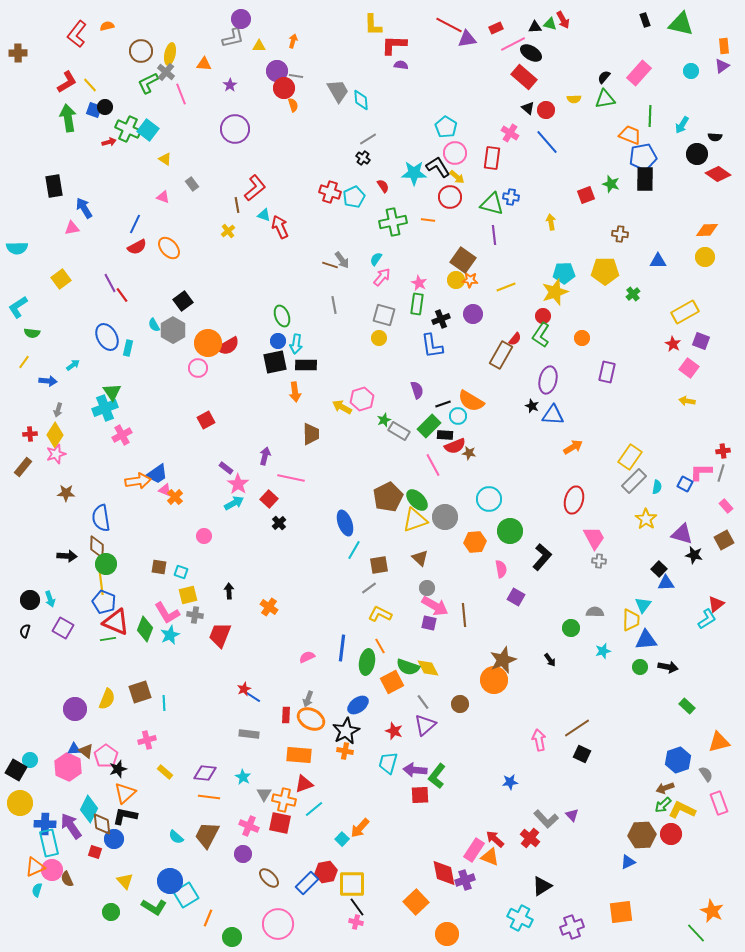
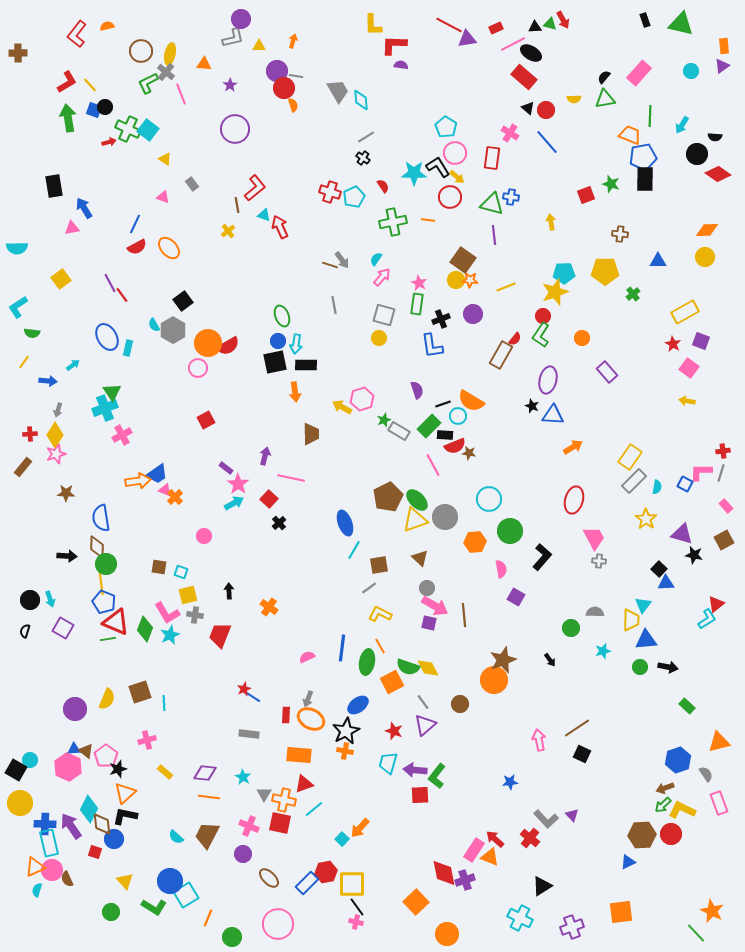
gray line at (368, 139): moved 2 px left, 2 px up
purple rectangle at (607, 372): rotated 55 degrees counterclockwise
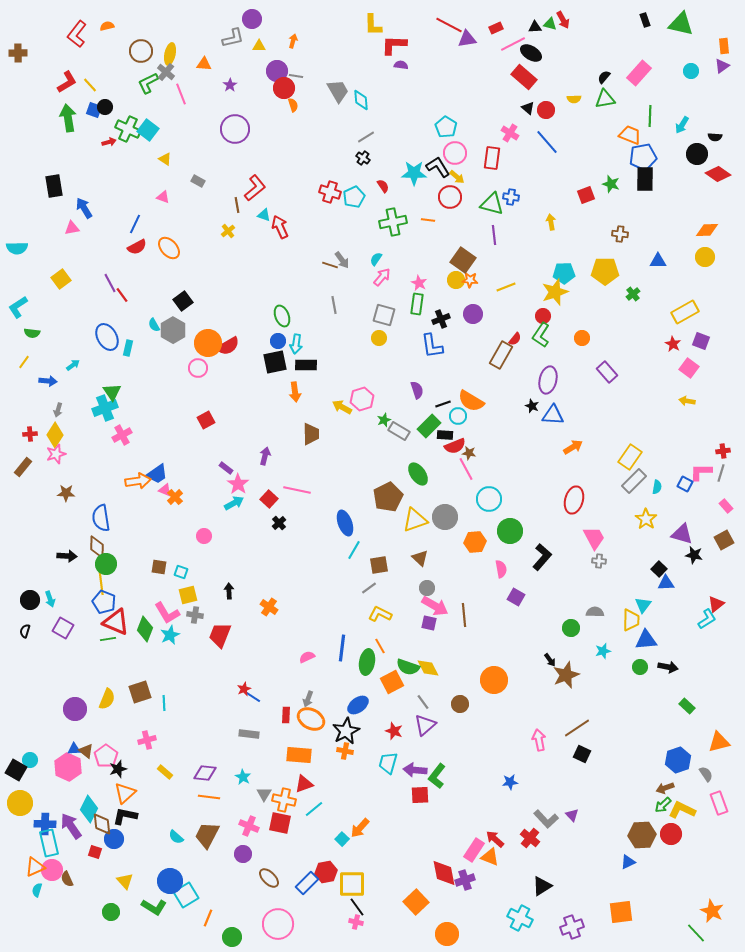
purple circle at (241, 19): moved 11 px right
gray rectangle at (192, 184): moved 6 px right, 3 px up; rotated 24 degrees counterclockwise
pink line at (433, 465): moved 33 px right, 4 px down
pink line at (291, 478): moved 6 px right, 12 px down
green ellipse at (417, 500): moved 1 px right, 26 px up; rotated 10 degrees clockwise
brown star at (503, 660): moved 63 px right, 15 px down
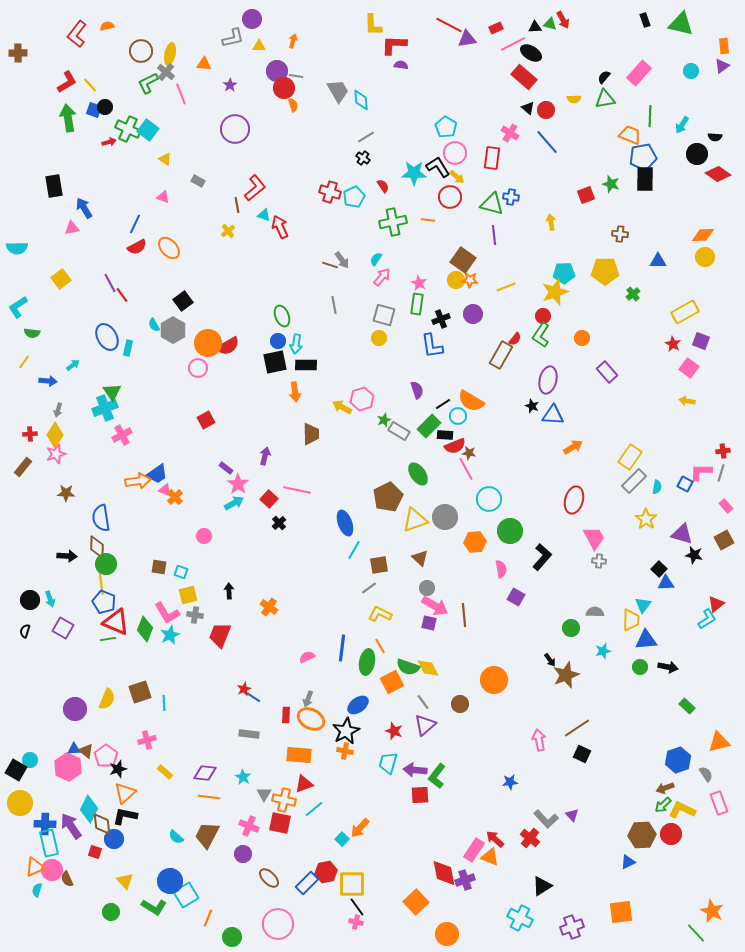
orange diamond at (707, 230): moved 4 px left, 5 px down
black line at (443, 404): rotated 14 degrees counterclockwise
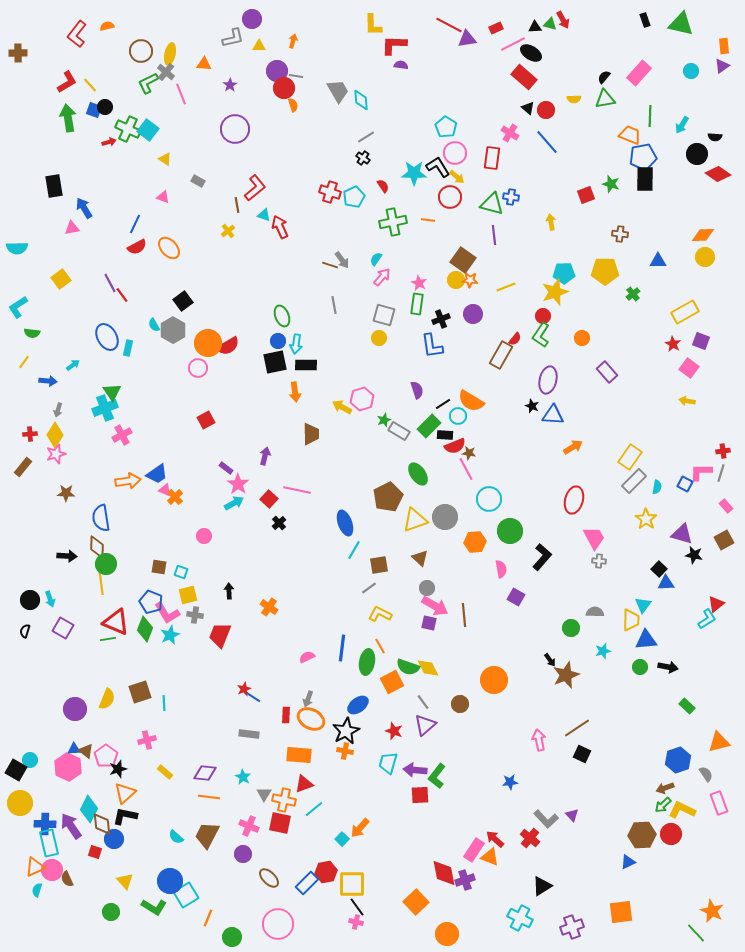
orange arrow at (138, 481): moved 10 px left
blue pentagon at (104, 602): moved 47 px right
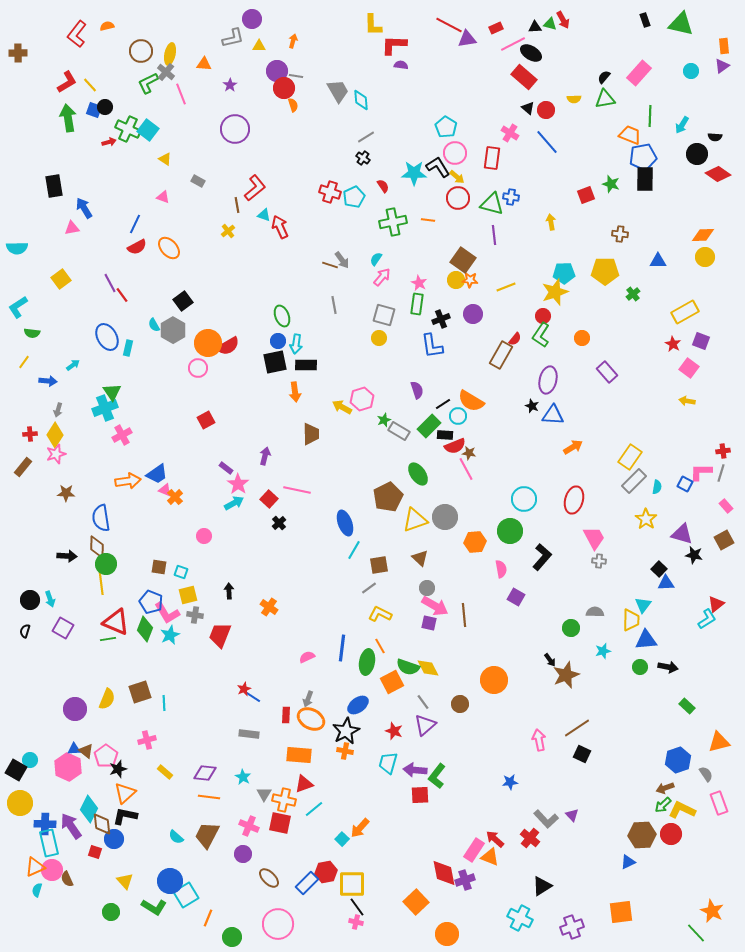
red circle at (450, 197): moved 8 px right, 1 px down
cyan circle at (489, 499): moved 35 px right
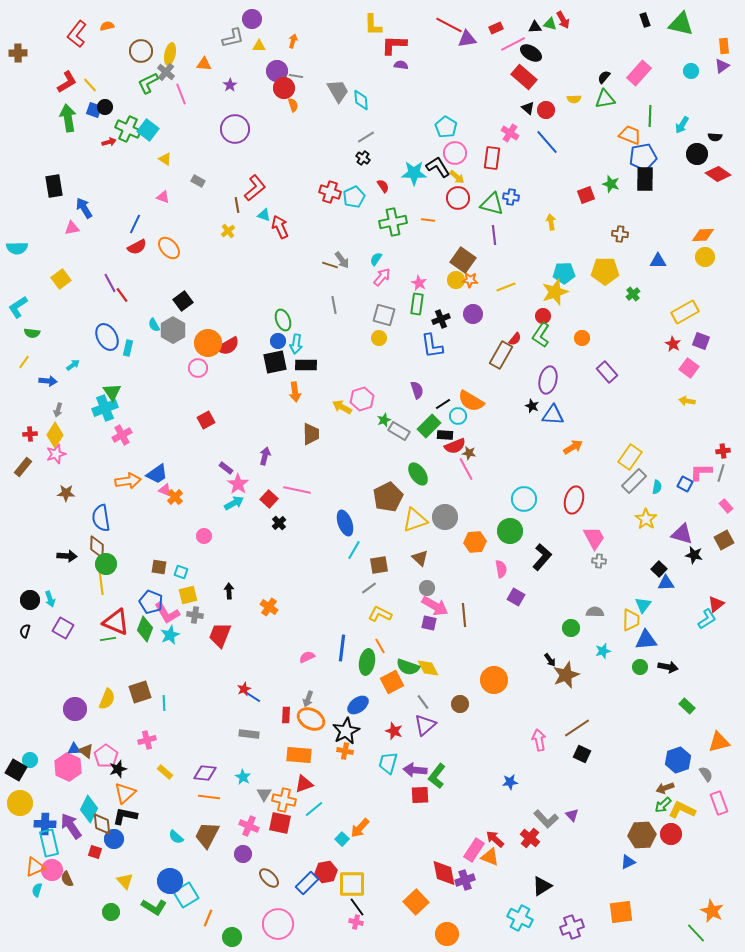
green ellipse at (282, 316): moved 1 px right, 4 px down
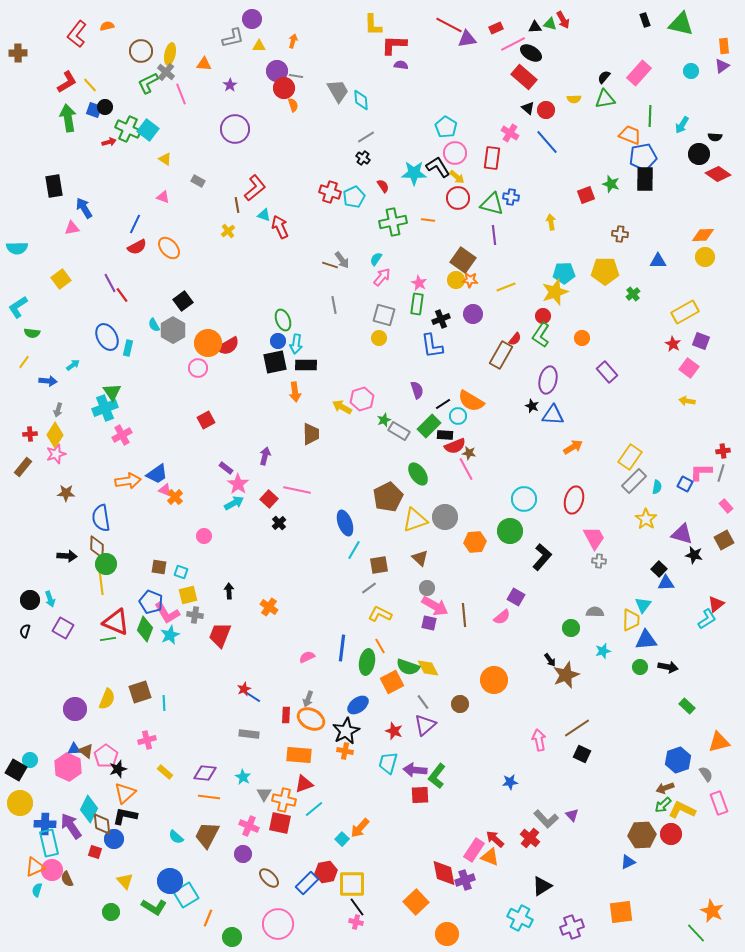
black circle at (697, 154): moved 2 px right
pink semicircle at (501, 569): moved 1 px right, 48 px down; rotated 60 degrees clockwise
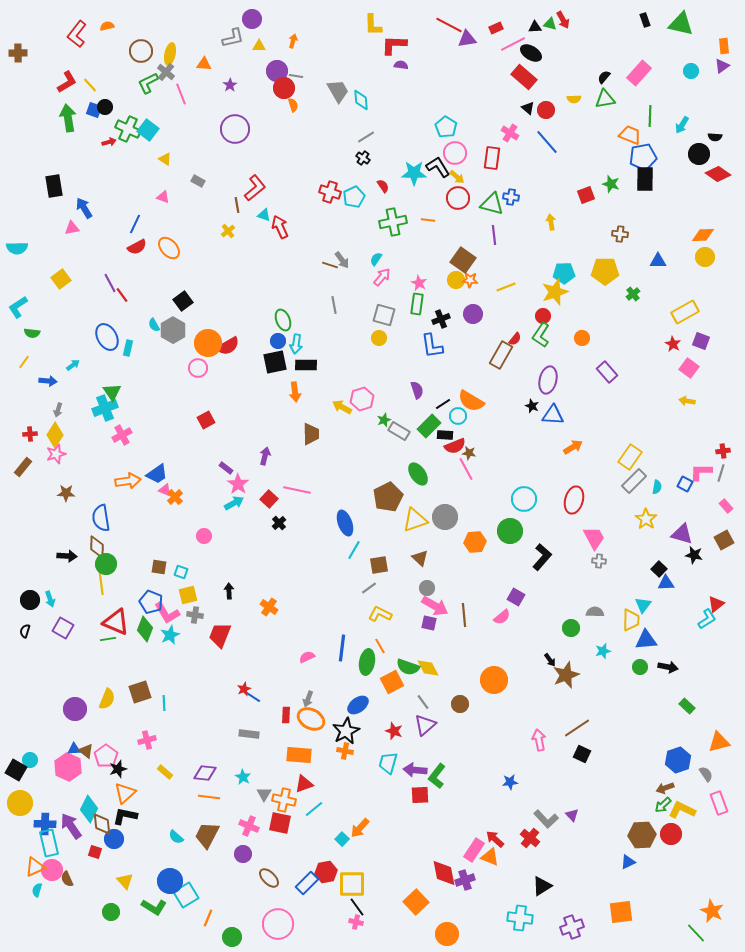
cyan cross at (520, 918): rotated 20 degrees counterclockwise
